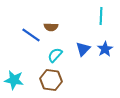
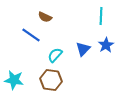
brown semicircle: moved 6 px left, 10 px up; rotated 24 degrees clockwise
blue star: moved 1 px right, 4 px up
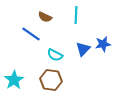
cyan line: moved 25 px left, 1 px up
blue line: moved 1 px up
blue star: moved 3 px left, 1 px up; rotated 21 degrees clockwise
cyan semicircle: rotated 105 degrees counterclockwise
cyan star: rotated 30 degrees clockwise
